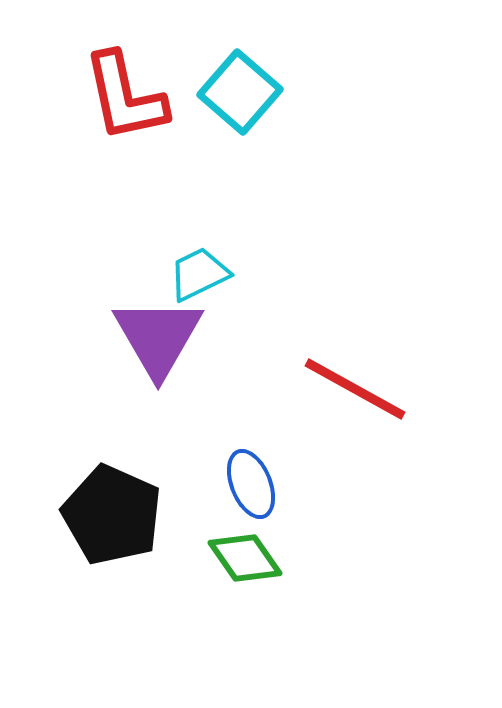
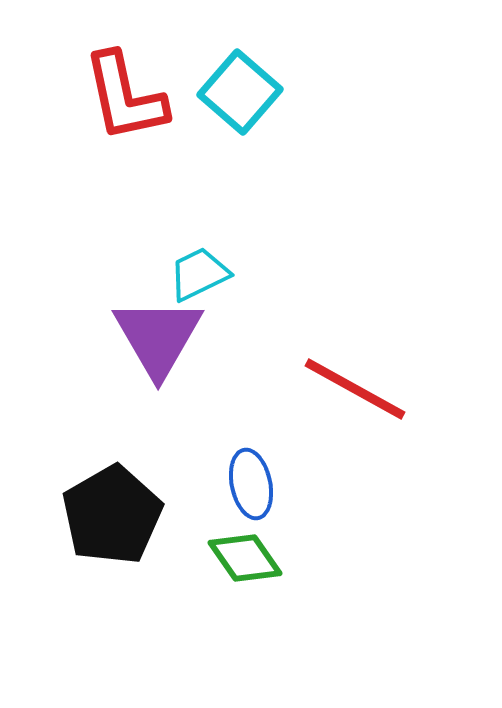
blue ellipse: rotated 10 degrees clockwise
black pentagon: rotated 18 degrees clockwise
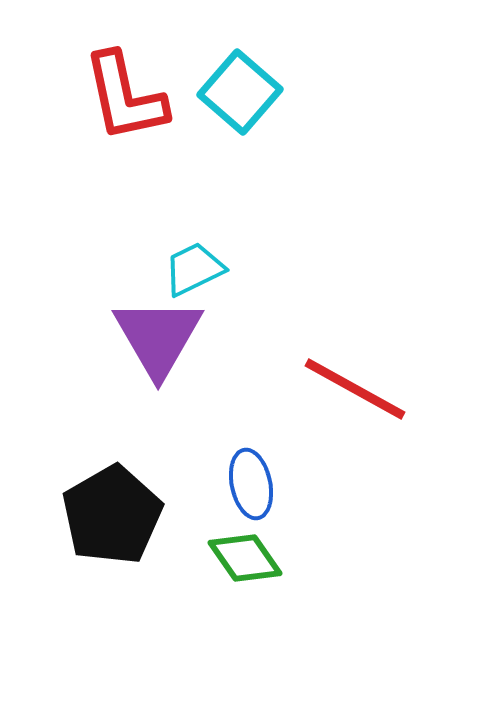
cyan trapezoid: moved 5 px left, 5 px up
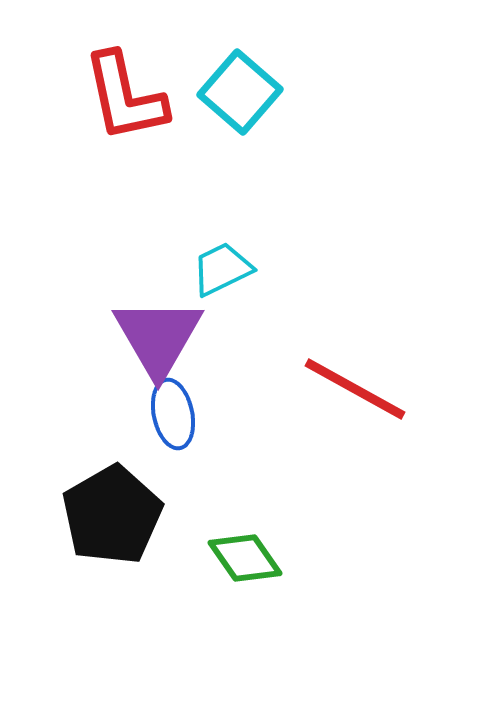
cyan trapezoid: moved 28 px right
blue ellipse: moved 78 px left, 70 px up
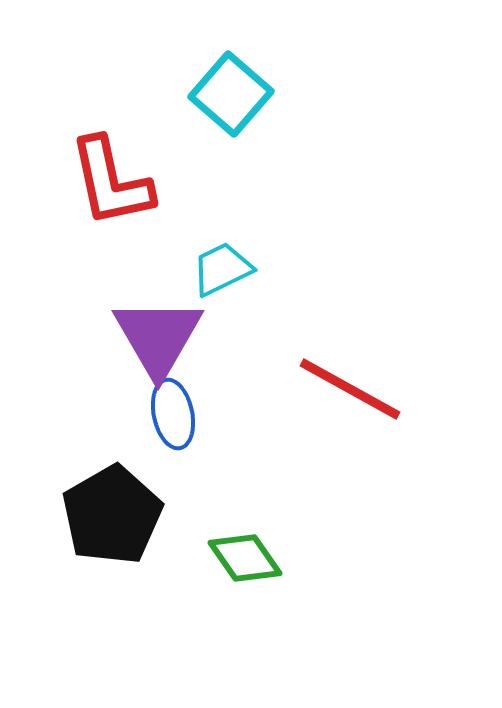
cyan square: moved 9 px left, 2 px down
red L-shape: moved 14 px left, 85 px down
red line: moved 5 px left
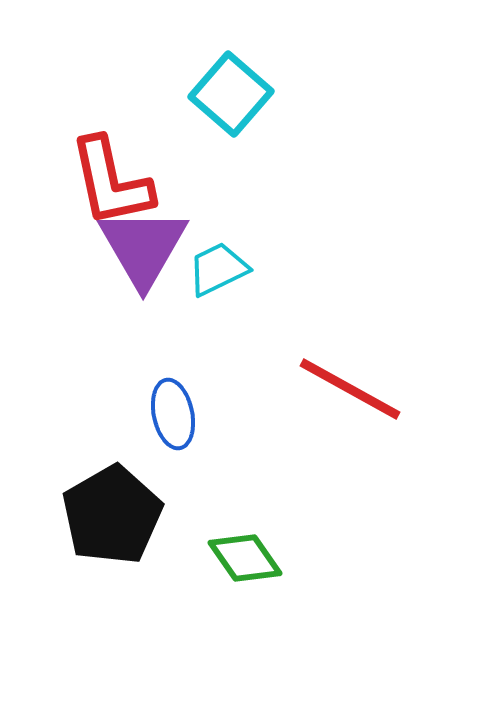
cyan trapezoid: moved 4 px left
purple triangle: moved 15 px left, 90 px up
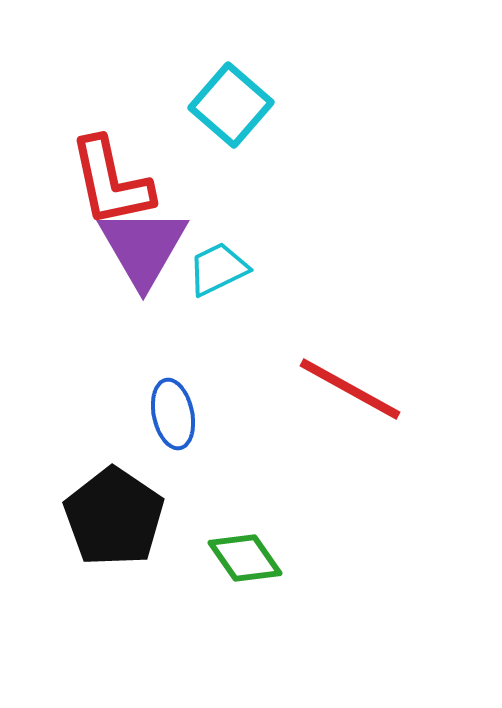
cyan square: moved 11 px down
black pentagon: moved 2 px right, 2 px down; rotated 8 degrees counterclockwise
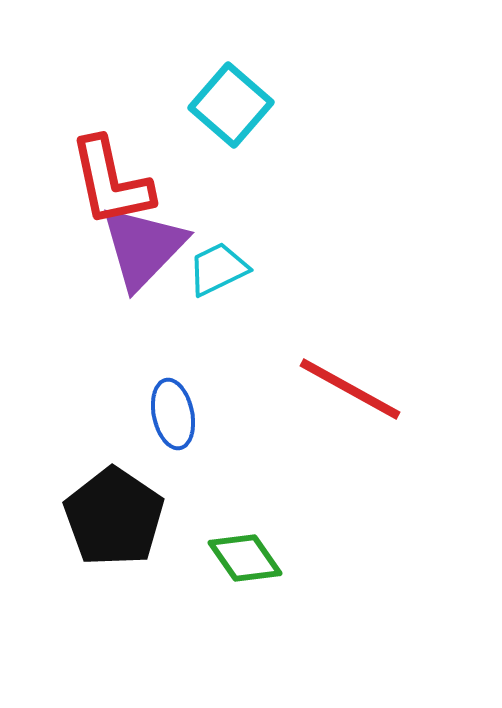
purple triangle: rotated 14 degrees clockwise
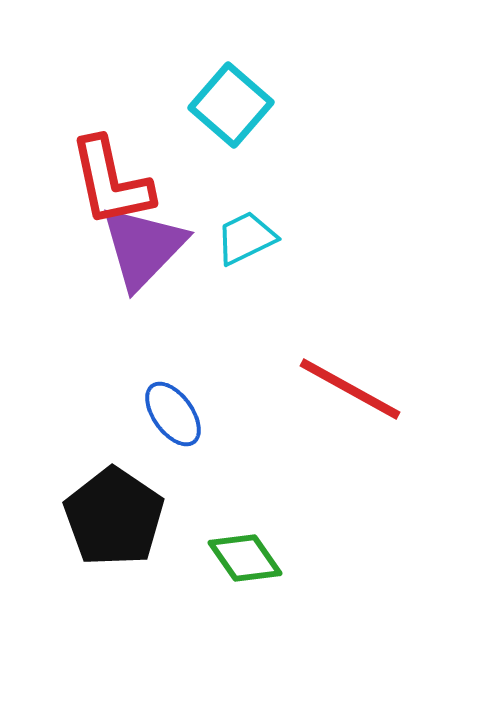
cyan trapezoid: moved 28 px right, 31 px up
blue ellipse: rotated 24 degrees counterclockwise
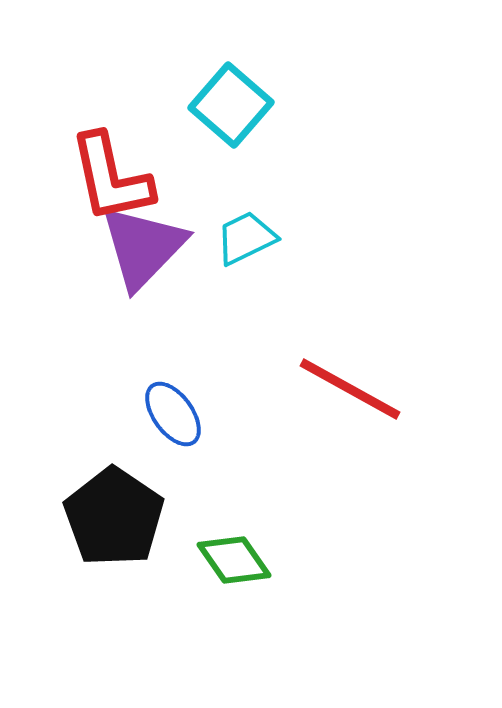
red L-shape: moved 4 px up
green diamond: moved 11 px left, 2 px down
